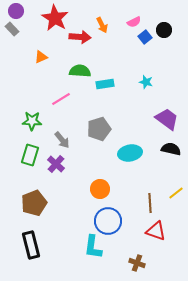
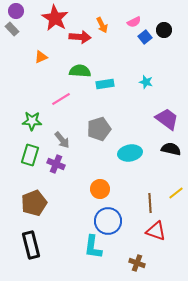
purple cross: rotated 18 degrees counterclockwise
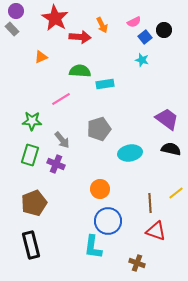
cyan star: moved 4 px left, 22 px up
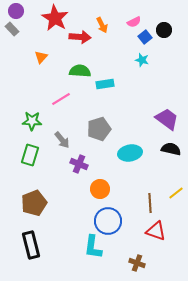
orange triangle: rotated 24 degrees counterclockwise
purple cross: moved 23 px right
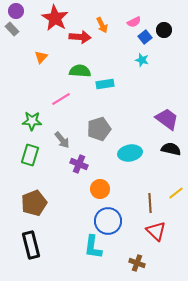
red triangle: rotated 25 degrees clockwise
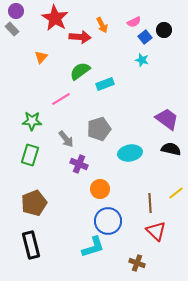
green semicircle: rotated 40 degrees counterclockwise
cyan rectangle: rotated 12 degrees counterclockwise
gray arrow: moved 4 px right, 1 px up
cyan L-shape: rotated 115 degrees counterclockwise
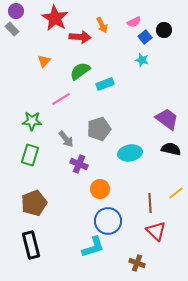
orange triangle: moved 3 px right, 4 px down
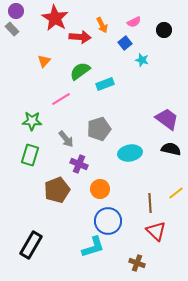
blue square: moved 20 px left, 6 px down
brown pentagon: moved 23 px right, 13 px up
black rectangle: rotated 44 degrees clockwise
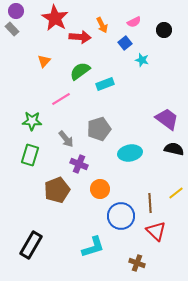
black semicircle: moved 3 px right
blue circle: moved 13 px right, 5 px up
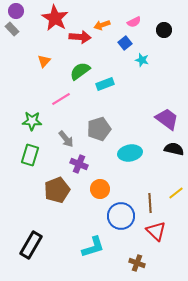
orange arrow: rotated 98 degrees clockwise
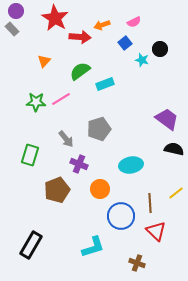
black circle: moved 4 px left, 19 px down
green star: moved 4 px right, 19 px up
cyan ellipse: moved 1 px right, 12 px down
